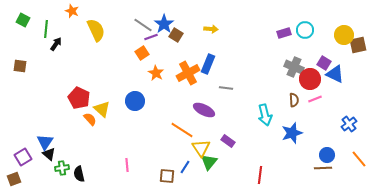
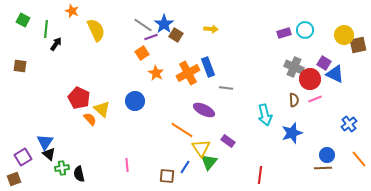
blue rectangle at (208, 64): moved 3 px down; rotated 42 degrees counterclockwise
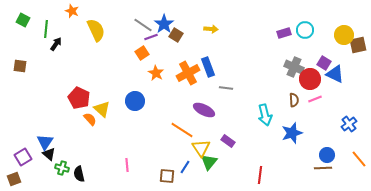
green cross at (62, 168): rotated 24 degrees clockwise
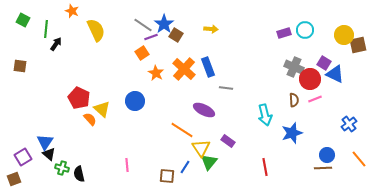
orange cross at (188, 73): moved 4 px left, 4 px up; rotated 20 degrees counterclockwise
red line at (260, 175): moved 5 px right, 8 px up; rotated 18 degrees counterclockwise
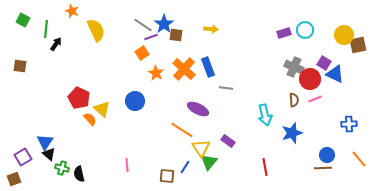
brown square at (176, 35): rotated 24 degrees counterclockwise
purple ellipse at (204, 110): moved 6 px left, 1 px up
blue cross at (349, 124): rotated 35 degrees clockwise
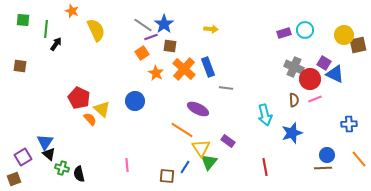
green square at (23, 20): rotated 24 degrees counterclockwise
brown square at (176, 35): moved 6 px left, 11 px down
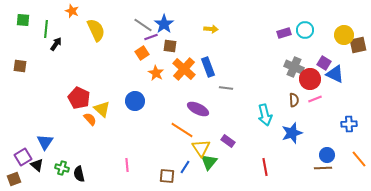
black triangle at (49, 154): moved 12 px left, 11 px down
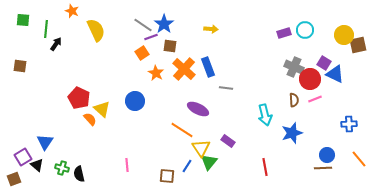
blue line at (185, 167): moved 2 px right, 1 px up
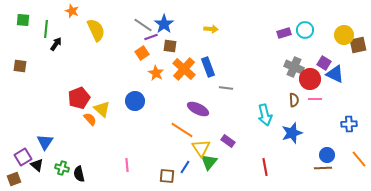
red pentagon at (79, 98): rotated 25 degrees clockwise
pink line at (315, 99): rotated 24 degrees clockwise
blue line at (187, 166): moved 2 px left, 1 px down
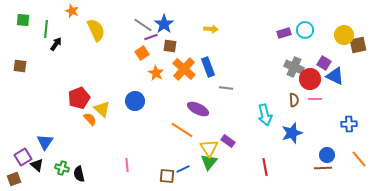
blue triangle at (335, 74): moved 2 px down
yellow triangle at (201, 148): moved 8 px right
blue line at (185, 167): moved 2 px left, 2 px down; rotated 32 degrees clockwise
